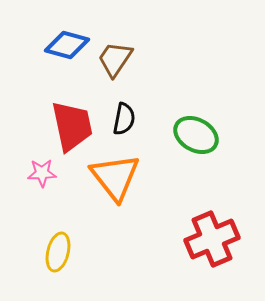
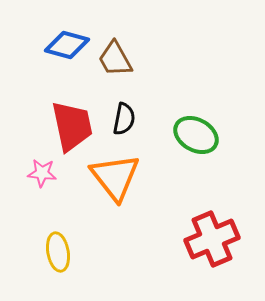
brown trapezoid: rotated 63 degrees counterclockwise
pink star: rotated 8 degrees clockwise
yellow ellipse: rotated 24 degrees counterclockwise
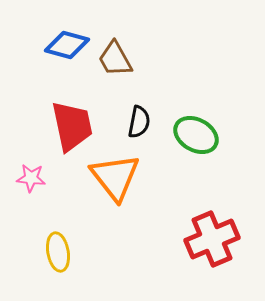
black semicircle: moved 15 px right, 3 px down
pink star: moved 11 px left, 5 px down
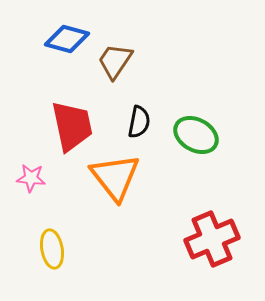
blue diamond: moved 6 px up
brown trapezoid: moved 2 px down; rotated 63 degrees clockwise
yellow ellipse: moved 6 px left, 3 px up
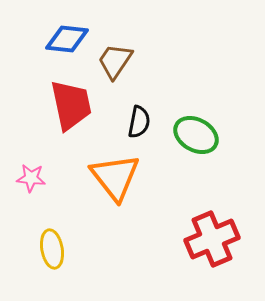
blue diamond: rotated 9 degrees counterclockwise
red trapezoid: moved 1 px left, 21 px up
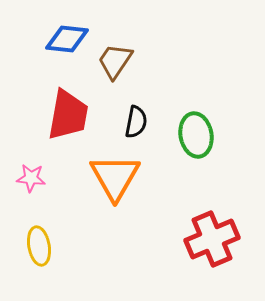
red trapezoid: moved 3 px left, 10 px down; rotated 22 degrees clockwise
black semicircle: moved 3 px left
green ellipse: rotated 51 degrees clockwise
orange triangle: rotated 8 degrees clockwise
yellow ellipse: moved 13 px left, 3 px up
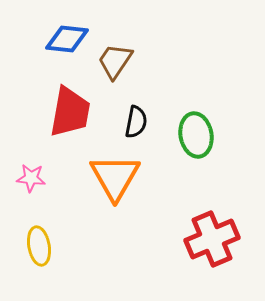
red trapezoid: moved 2 px right, 3 px up
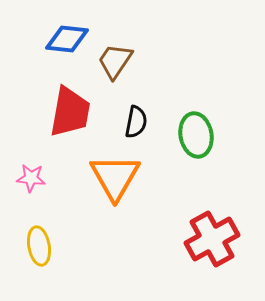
red cross: rotated 6 degrees counterclockwise
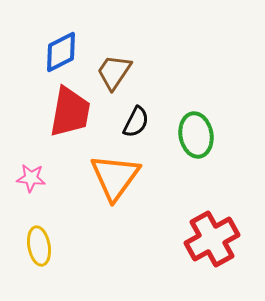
blue diamond: moved 6 px left, 13 px down; rotated 33 degrees counterclockwise
brown trapezoid: moved 1 px left, 11 px down
black semicircle: rotated 16 degrees clockwise
orange triangle: rotated 6 degrees clockwise
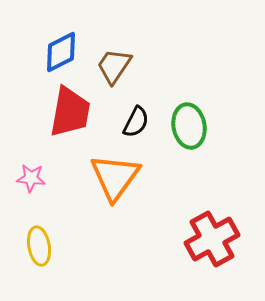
brown trapezoid: moved 6 px up
green ellipse: moved 7 px left, 9 px up
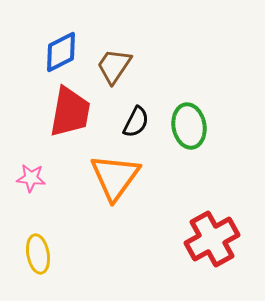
yellow ellipse: moved 1 px left, 8 px down
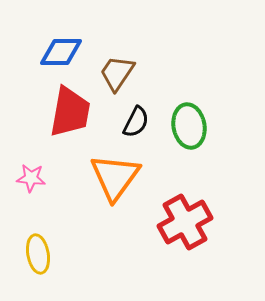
blue diamond: rotated 27 degrees clockwise
brown trapezoid: moved 3 px right, 7 px down
red cross: moved 27 px left, 17 px up
